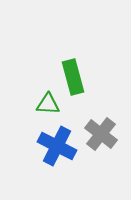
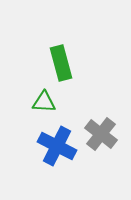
green rectangle: moved 12 px left, 14 px up
green triangle: moved 4 px left, 2 px up
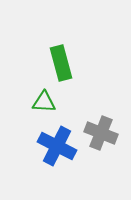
gray cross: moved 1 px up; rotated 16 degrees counterclockwise
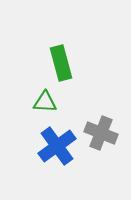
green triangle: moved 1 px right
blue cross: rotated 27 degrees clockwise
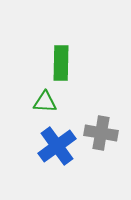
green rectangle: rotated 16 degrees clockwise
gray cross: rotated 12 degrees counterclockwise
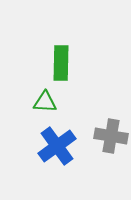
gray cross: moved 10 px right, 3 px down
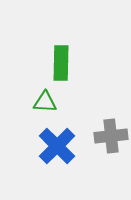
gray cross: rotated 16 degrees counterclockwise
blue cross: rotated 9 degrees counterclockwise
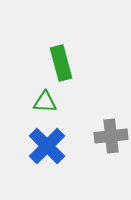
green rectangle: rotated 16 degrees counterclockwise
blue cross: moved 10 px left
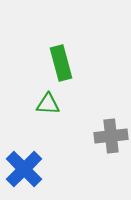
green triangle: moved 3 px right, 2 px down
blue cross: moved 23 px left, 23 px down
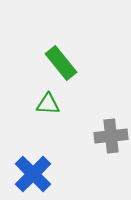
green rectangle: rotated 24 degrees counterclockwise
blue cross: moved 9 px right, 5 px down
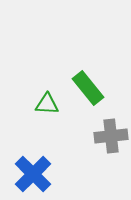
green rectangle: moved 27 px right, 25 px down
green triangle: moved 1 px left
